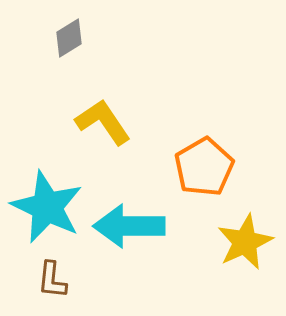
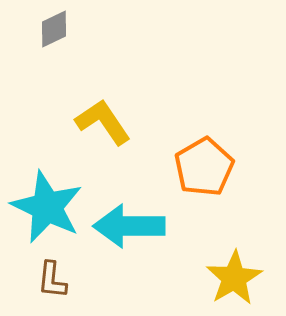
gray diamond: moved 15 px left, 9 px up; rotated 6 degrees clockwise
yellow star: moved 11 px left, 36 px down; rotated 6 degrees counterclockwise
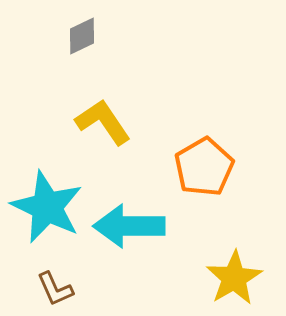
gray diamond: moved 28 px right, 7 px down
brown L-shape: moved 3 px right, 9 px down; rotated 30 degrees counterclockwise
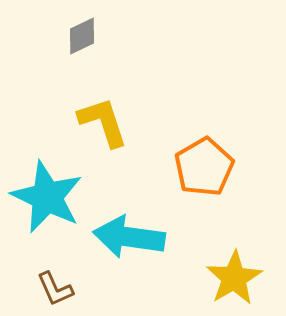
yellow L-shape: rotated 16 degrees clockwise
cyan star: moved 10 px up
cyan arrow: moved 11 px down; rotated 8 degrees clockwise
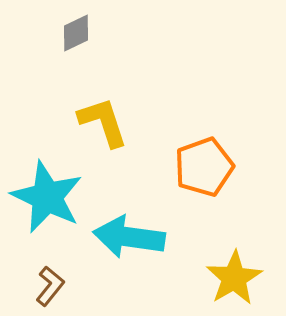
gray diamond: moved 6 px left, 3 px up
orange pentagon: rotated 10 degrees clockwise
brown L-shape: moved 5 px left, 3 px up; rotated 117 degrees counterclockwise
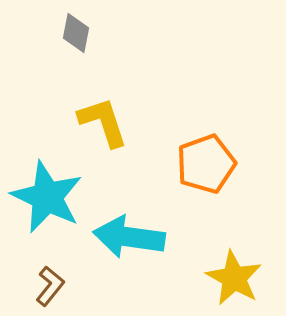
gray diamond: rotated 54 degrees counterclockwise
orange pentagon: moved 2 px right, 3 px up
yellow star: rotated 12 degrees counterclockwise
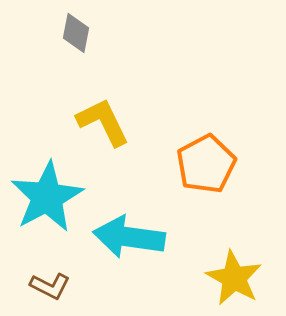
yellow L-shape: rotated 8 degrees counterclockwise
orange pentagon: rotated 8 degrees counterclockwise
cyan star: rotated 18 degrees clockwise
brown L-shape: rotated 78 degrees clockwise
